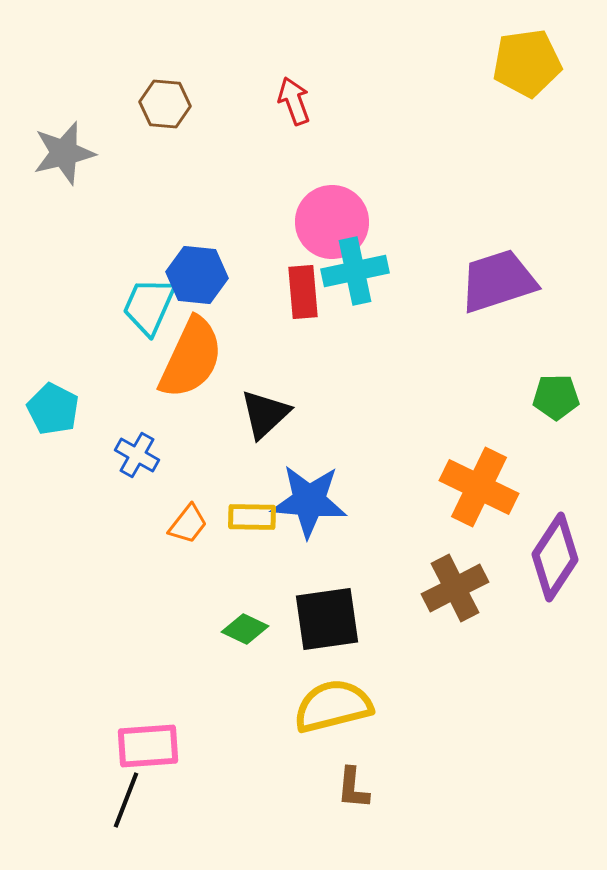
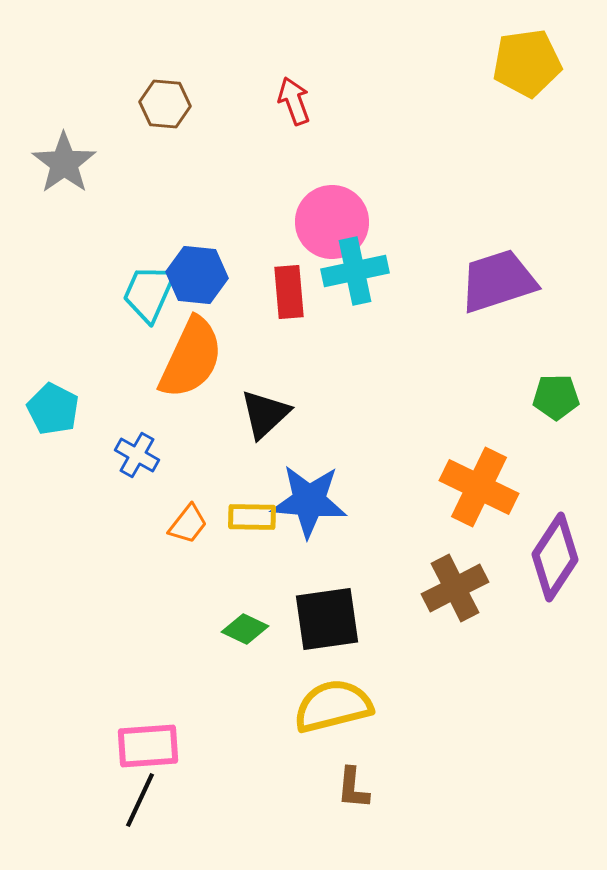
gray star: moved 10 px down; rotated 22 degrees counterclockwise
red rectangle: moved 14 px left
cyan trapezoid: moved 13 px up
black line: moved 14 px right; rotated 4 degrees clockwise
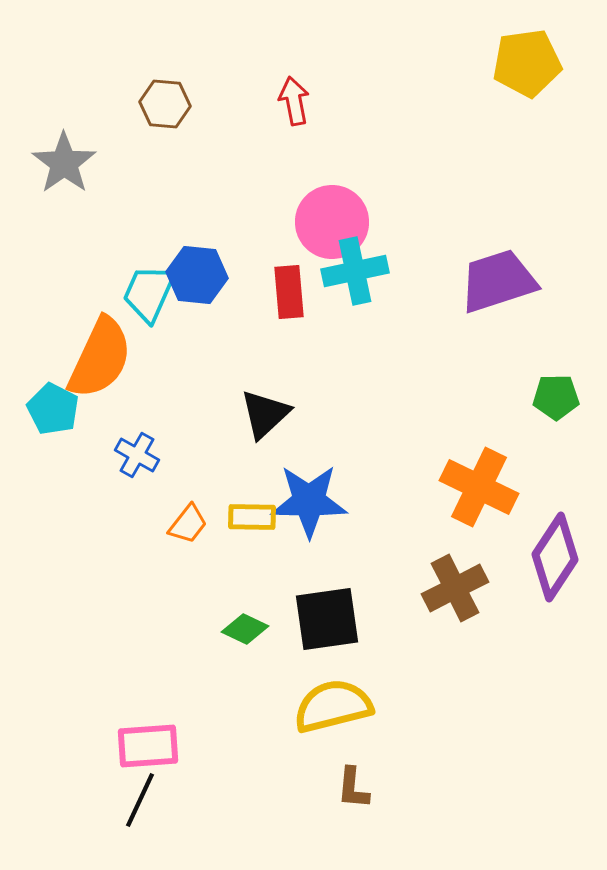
red arrow: rotated 9 degrees clockwise
orange semicircle: moved 91 px left
blue star: rotated 4 degrees counterclockwise
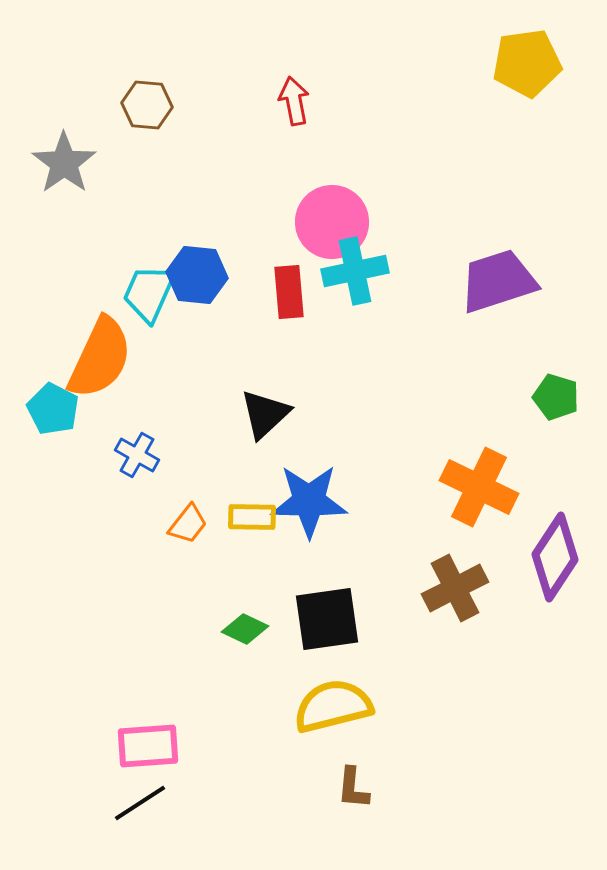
brown hexagon: moved 18 px left, 1 px down
green pentagon: rotated 18 degrees clockwise
black line: moved 3 px down; rotated 32 degrees clockwise
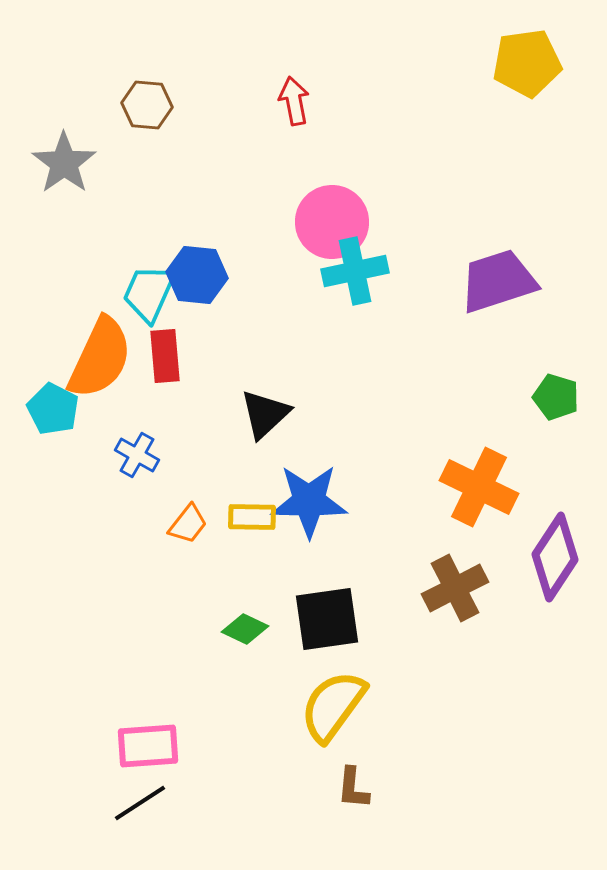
red rectangle: moved 124 px left, 64 px down
yellow semicircle: rotated 40 degrees counterclockwise
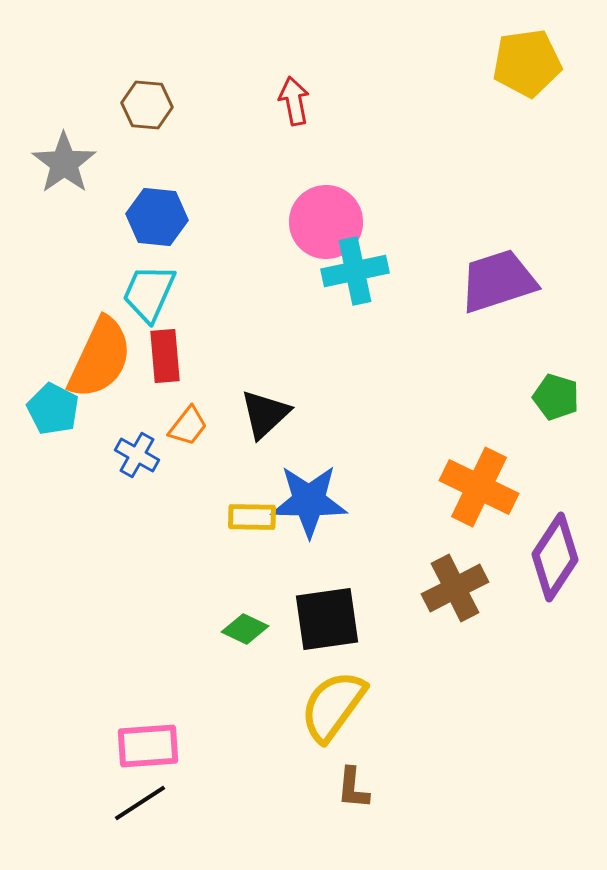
pink circle: moved 6 px left
blue hexagon: moved 40 px left, 58 px up
orange trapezoid: moved 98 px up
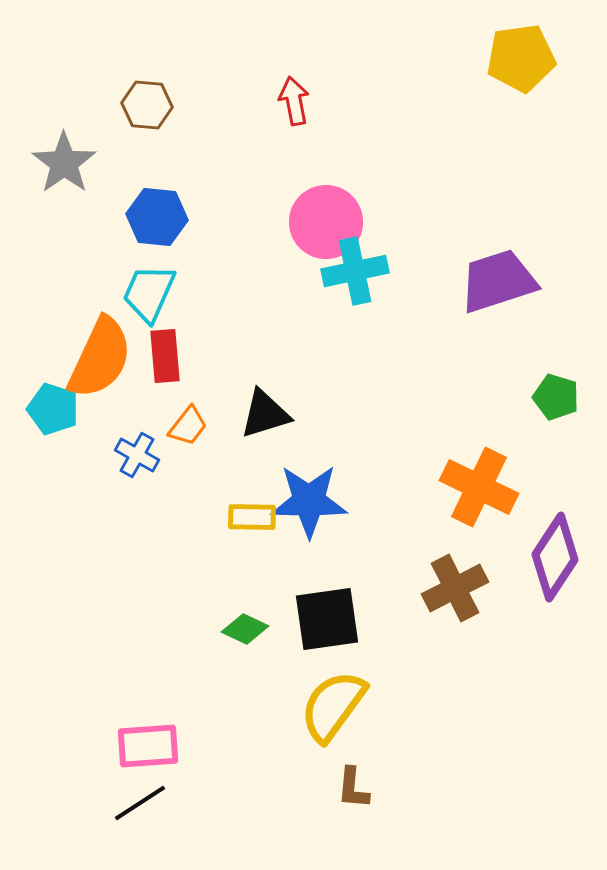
yellow pentagon: moved 6 px left, 5 px up
cyan pentagon: rotated 9 degrees counterclockwise
black triangle: rotated 26 degrees clockwise
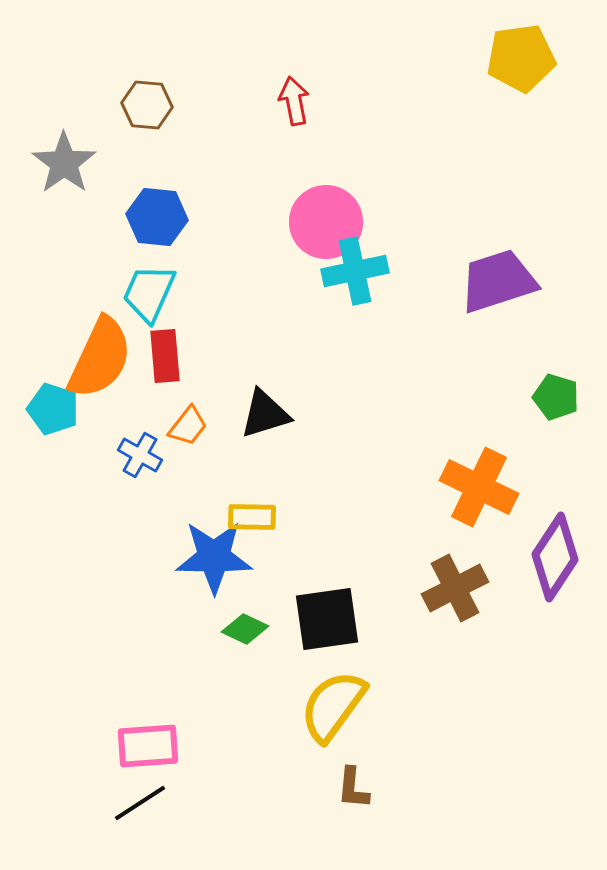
blue cross: moved 3 px right
blue star: moved 95 px left, 56 px down
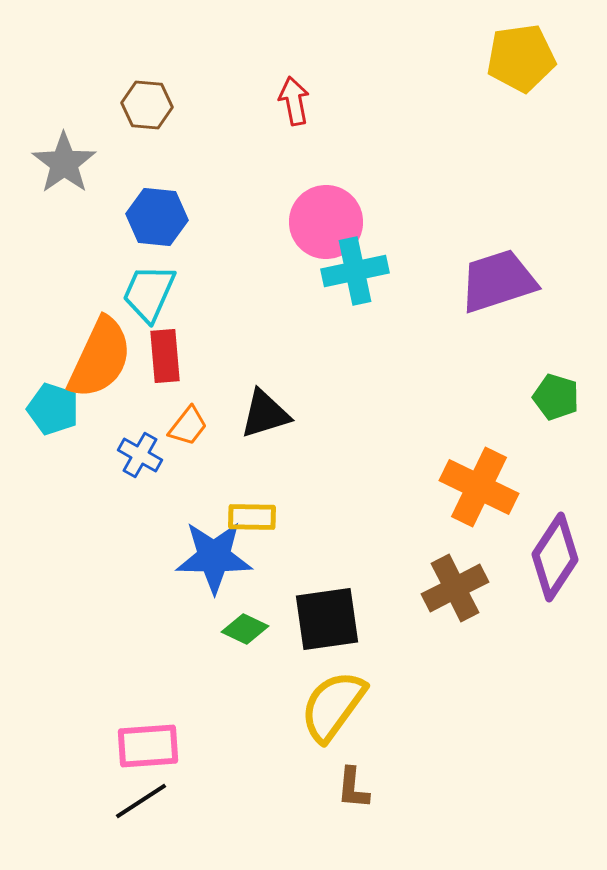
black line: moved 1 px right, 2 px up
